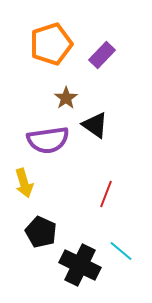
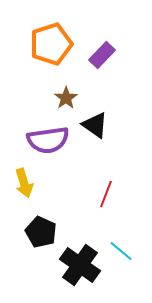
black cross: rotated 9 degrees clockwise
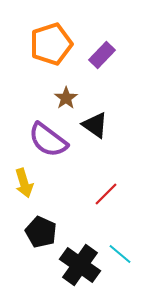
purple semicircle: rotated 45 degrees clockwise
red line: rotated 24 degrees clockwise
cyan line: moved 1 px left, 3 px down
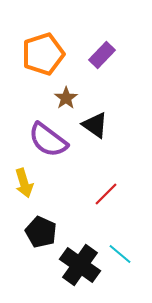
orange pentagon: moved 8 px left, 10 px down
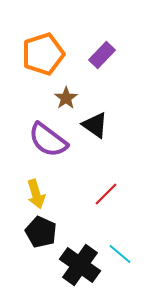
yellow arrow: moved 12 px right, 11 px down
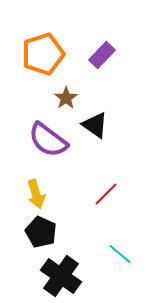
black cross: moved 19 px left, 11 px down
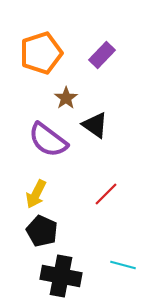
orange pentagon: moved 2 px left, 1 px up
yellow arrow: rotated 44 degrees clockwise
black pentagon: moved 1 px right, 1 px up
cyan line: moved 3 px right, 11 px down; rotated 25 degrees counterclockwise
black cross: rotated 24 degrees counterclockwise
